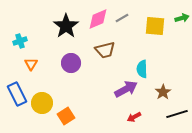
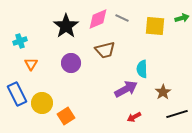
gray line: rotated 56 degrees clockwise
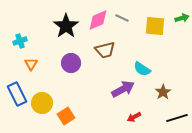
pink diamond: moved 1 px down
cyan semicircle: rotated 54 degrees counterclockwise
purple arrow: moved 3 px left
black line: moved 4 px down
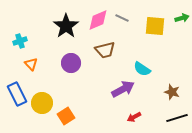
orange triangle: rotated 16 degrees counterclockwise
brown star: moved 9 px right; rotated 21 degrees counterclockwise
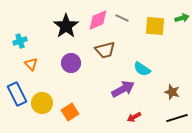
orange square: moved 4 px right, 4 px up
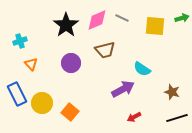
pink diamond: moved 1 px left
black star: moved 1 px up
orange square: rotated 18 degrees counterclockwise
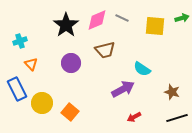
blue rectangle: moved 5 px up
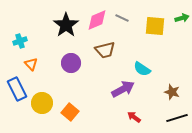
red arrow: rotated 64 degrees clockwise
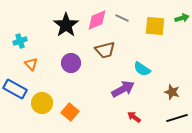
blue rectangle: moved 2 px left; rotated 35 degrees counterclockwise
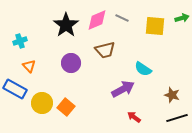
orange triangle: moved 2 px left, 2 px down
cyan semicircle: moved 1 px right
brown star: moved 3 px down
orange square: moved 4 px left, 5 px up
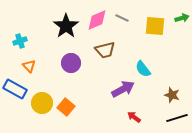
black star: moved 1 px down
cyan semicircle: rotated 18 degrees clockwise
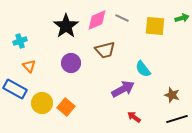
black line: moved 1 px down
